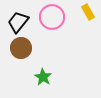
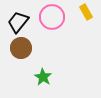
yellow rectangle: moved 2 px left
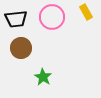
black trapezoid: moved 2 px left, 3 px up; rotated 135 degrees counterclockwise
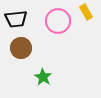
pink circle: moved 6 px right, 4 px down
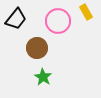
black trapezoid: rotated 45 degrees counterclockwise
brown circle: moved 16 px right
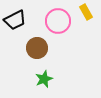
black trapezoid: moved 1 px left, 1 px down; rotated 25 degrees clockwise
green star: moved 1 px right, 2 px down; rotated 18 degrees clockwise
